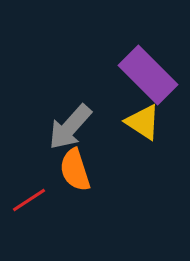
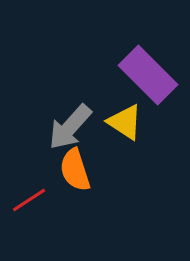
yellow triangle: moved 18 px left
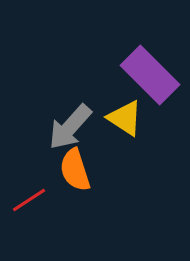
purple rectangle: moved 2 px right
yellow triangle: moved 4 px up
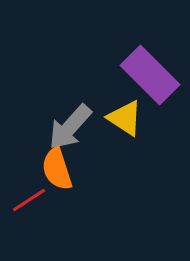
orange semicircle: moved 18 px left, 1 px up
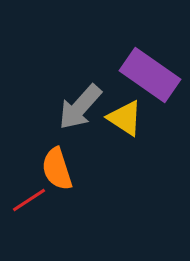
purple rectangle: rotated 10 degrees counterclockwise
gray arrow: moved 10 px right, 20 px up
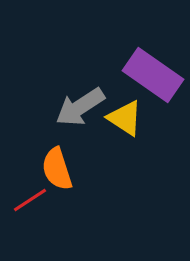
purple rectangle: moved 3 px right
gray arrow: rotated 15 degrees clockwise
red line: moved 1 px right
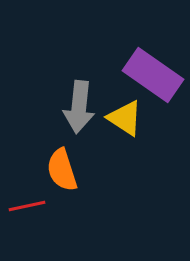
gray arrow: moved 1 px left; rotated 51 degrees counterclockwise
orange semicircle: moved 5 px right, 1 px down
red line: moved 3 px left, 6 px down; rotated 21 degrees clockwise
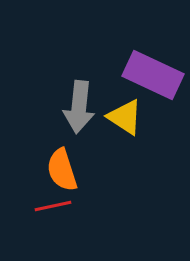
purple rectangle: rotated 10 degrees counterclockwise
yellow triangle: moved 1 px up
red line: moved 26 px right
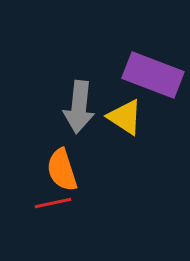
purple rectangle: rotated 4 degrees counterclockwise
red line: moved 3 px up
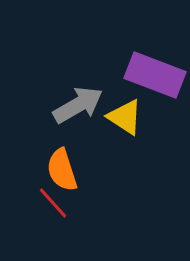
purple rectangle: moved 2 px right
gray arrow: moved 1 px left, 2 px up; rotated 126 degrees counterclockwise
red line: rotated 60 degrees clockwise
